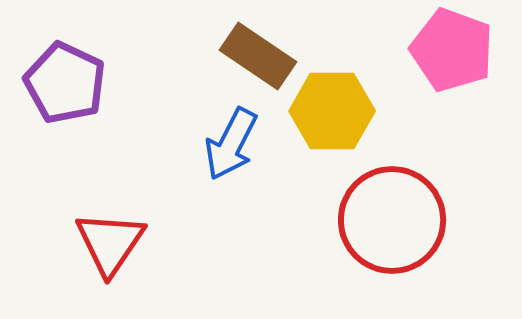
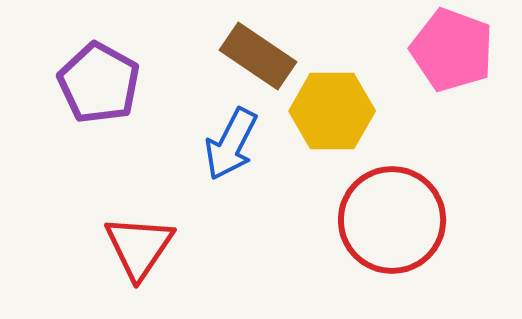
purple pentagon: moved 34 px right; rotated 4 degrees clockwise
red triangle: moved 29 px right, 4 px down
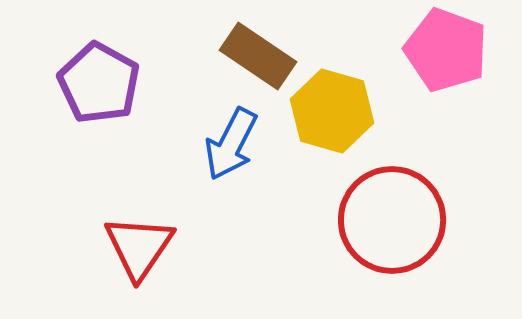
pink pentagon: moved 6 px left
yellow hexagon: rotated 16 degrees clockwise
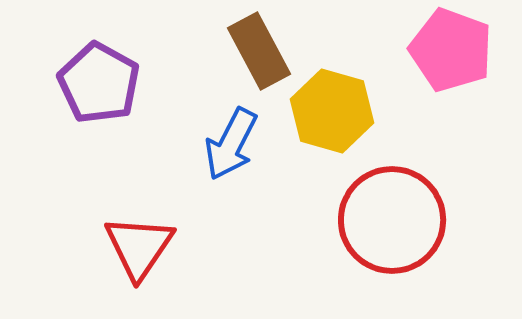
pink pentagon: moved 5 px right
brown rectangle: moved 1 px right, 5 px up; rotated 28 degrees clockwise
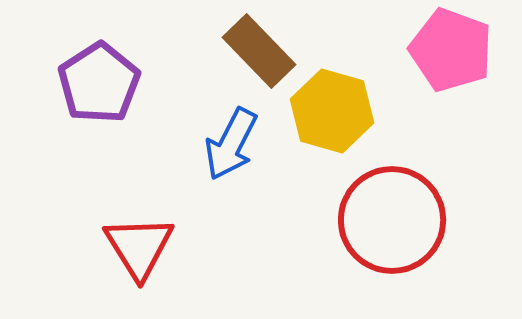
brown rectangle: rotated 16 degrees counterclockwise
purple pentagon: rotated 10 degrees clockwise
red triangle: rotated 6 degrees counterclockwise
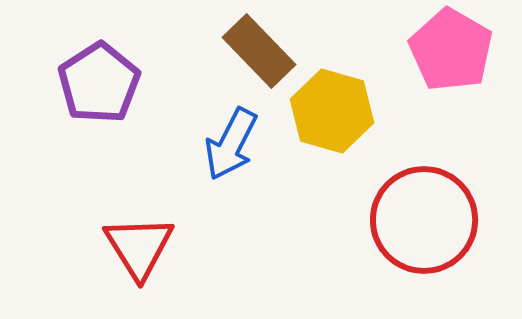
pink pentagon: rotated 10 degrees clockwise
red circle: moved 32 px right
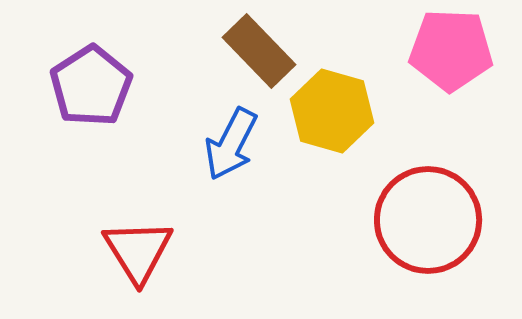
pink pentagon: rotated 28 degrees counterclockwise
purple pentagon: moved 8 px left, 3 px down
red circle: moved 4 px right
red triangle: moved 1 px left, 4 px down
